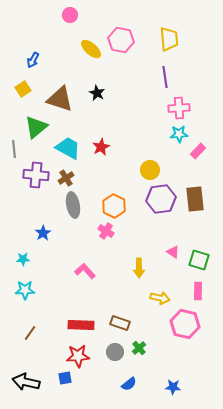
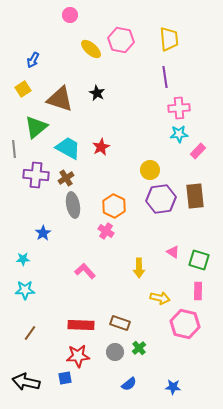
brown rectangle at (195, 199): moved 3 px up
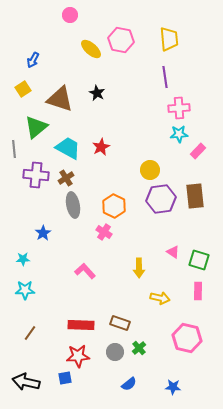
pink cross at (106, 231): moved 2 px left, 1 px down
pink hexagon at (185, 324): moved 2 px right, 14 px down
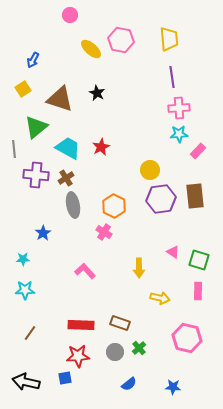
purple line at (165, 77): moved 7 px right
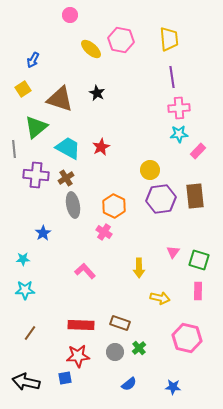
pink triangle at (173, 252): rotated 32 degrees clockwise
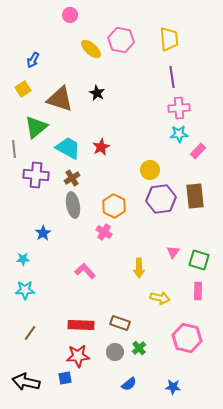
brown cross at (66, 178): moved 6 px right
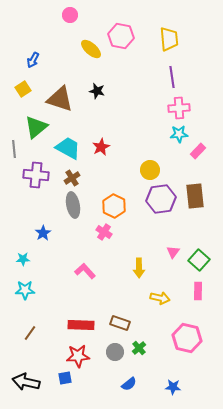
pink hexagon at (121, 40): moved 4 px up
black star at (97, 93): moved 2 px up; rotated 14 degrees counterclockwise
green square at (199, 260): rotated 25 degrees clockwise
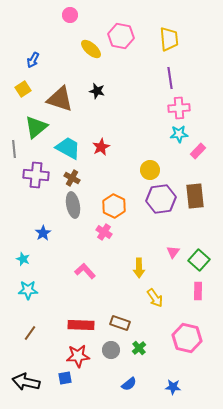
purple line at (172, 77): moved 2 px left, 1 px down
brown cross at (72, 178): rotated 28 degrees counterclockwise
cyan star at (23, 259): rotated 24 degrees clockwise
cyan star at (25, 290): moved 3 px right
yellow arrow at (160, 298): moved 5 px left; rotated 42 degrees clockwise
gray circle at (115, 352): moved 4 px left, 2 px up
